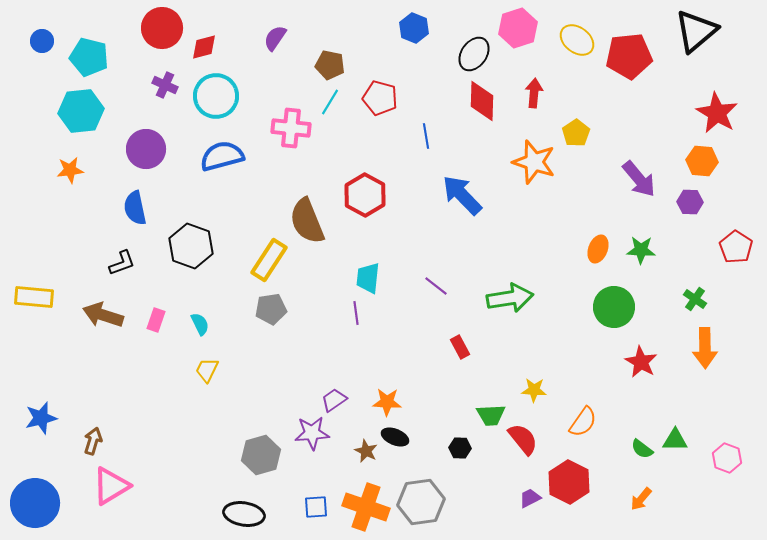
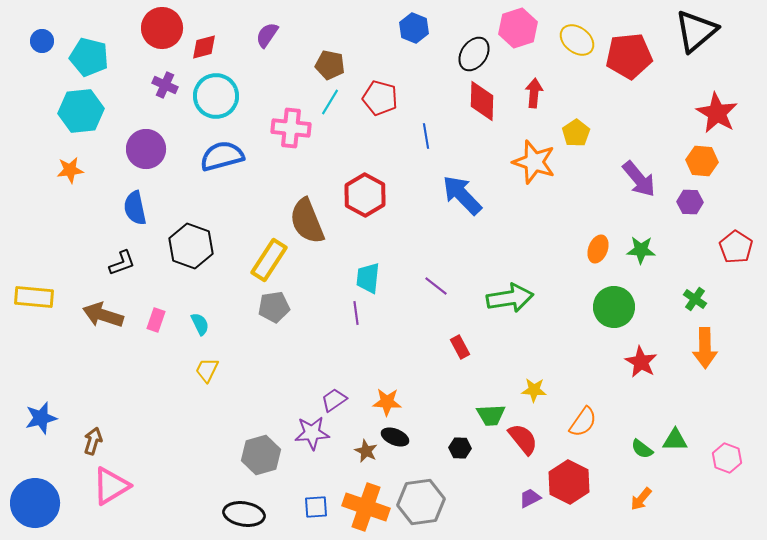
purple semicircle at (275, 38): moved 8 px left, 3 px up
gray pentagon at (271, 309): moved 3 px right, 2 px up
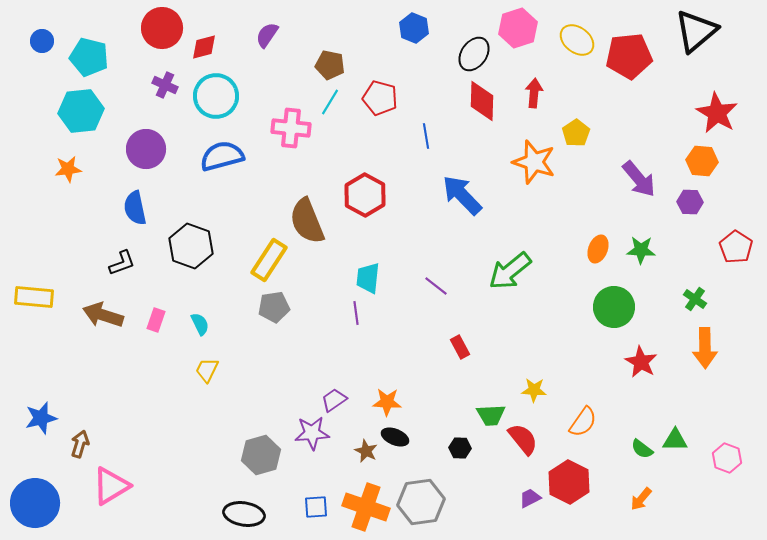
orange star at (70, 170): moved 2 px left, 1 px up
green arrow at (510, 298): moved 27 px up; rotated 150 degrees clockwise
brown arrow at (93, 441): moved 13 px left, 3 px down
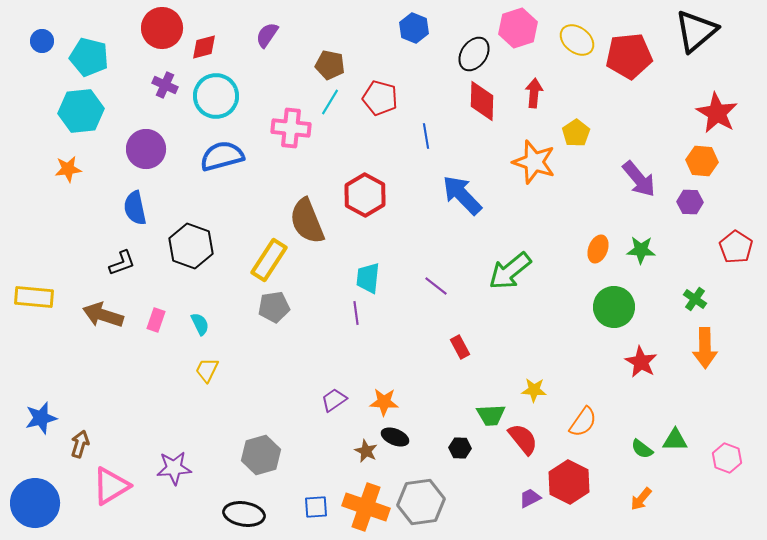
orange star at (387, 402): moved 3 px left
purple star at (312, 433): moved 138 px left, 35 px down
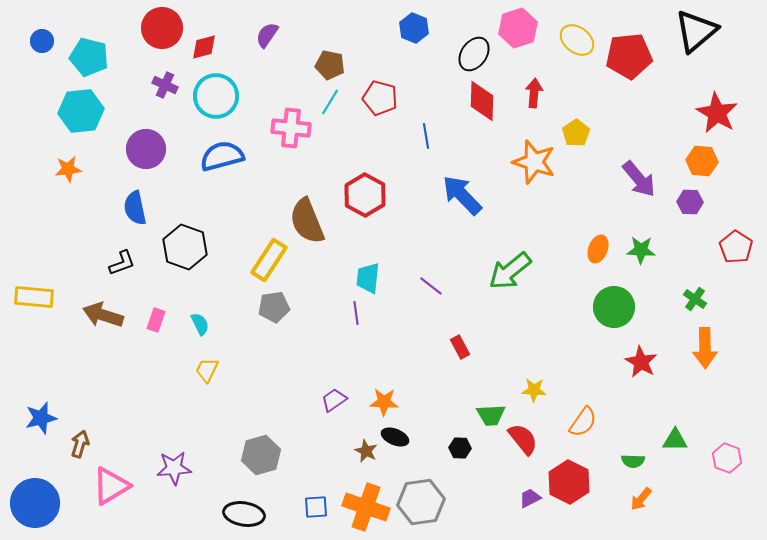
black hexagon at (191, 246): moved 6 px left, 1 px down
purple line at (436, 286): moved 5 px left
green semicircle at (642, 449): moved 9 px left, 12 px down; rotated 35 degrees counterclockwise
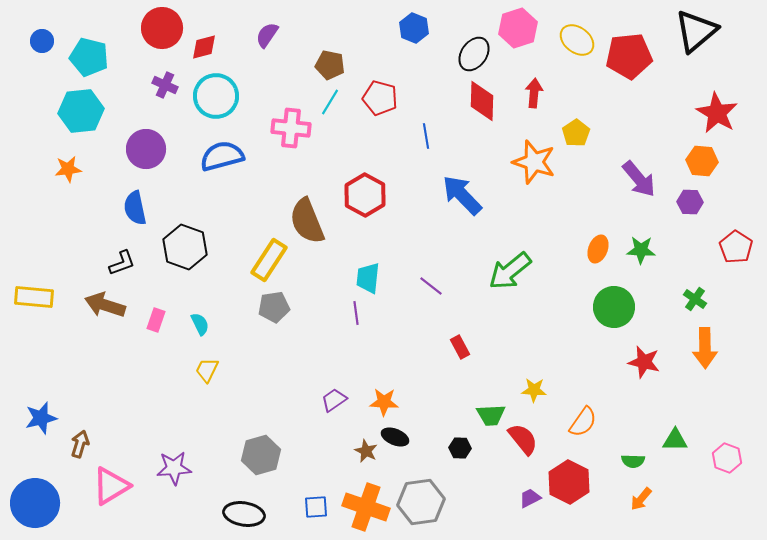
brown arrow at (103, 315): moved 2 px right, 10 px up
red star at (641, 362): moved 3 px right; rotated 16 degrees counterclockwise
